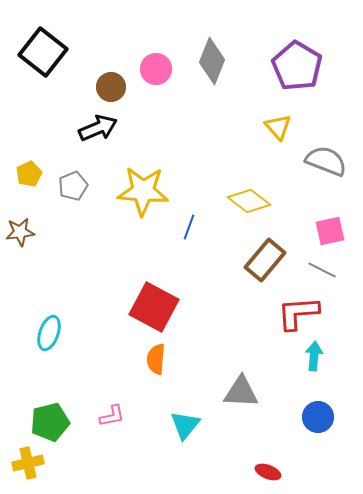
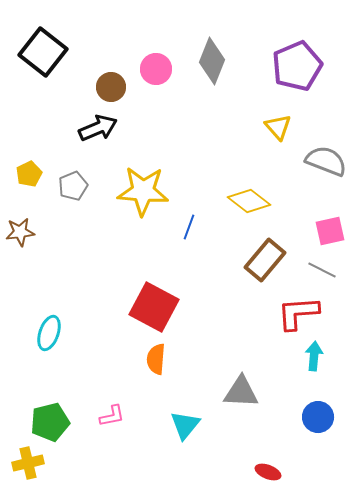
purple pentagon: rotated 18 degrees clockwise
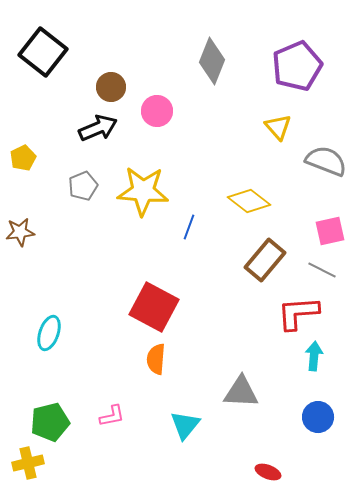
pink circle: moved 1 px right, 42 px down
yellow pentagon: moved 6 px left, 16 px up
gray pentagon: moved 10 px right
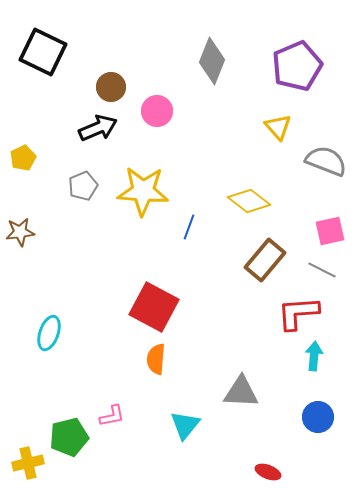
black square: rotated 12 degrees counterclockwise
green pentagon: moved 19 px right, 15 px down
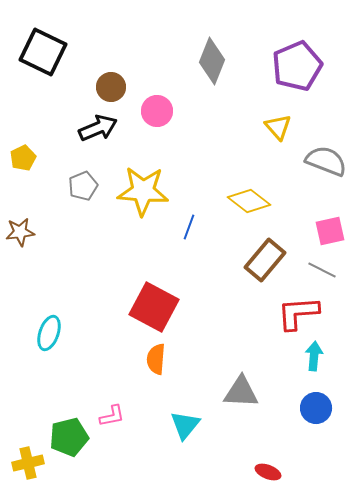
blue circle: moved 2 px left, 9 px up
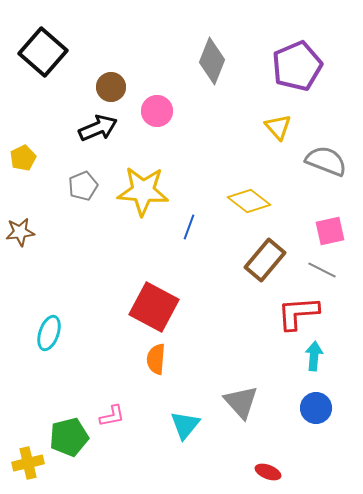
black square: rotated 15 degrees clockwise
gray triangle: moved 10 px down; rotated 45 degrees clockwise
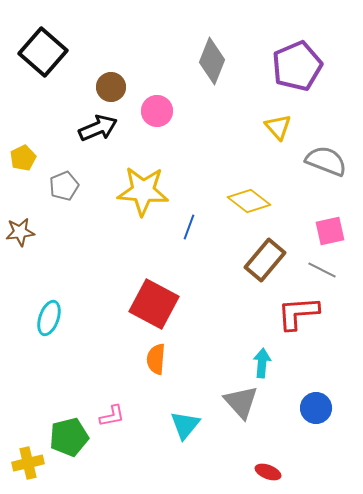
gray pentagon: moved 19 px left
red square: moved 3 px up
cyan ellipse: moved 15 px up
cyan arrow: moved 52 px left, 7 px down
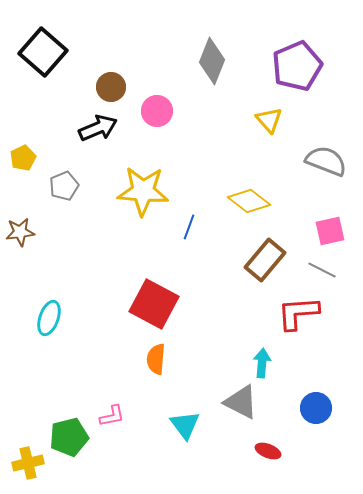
yellow triangle: moved 9 px left, 7 px up
gray triangle: rotated 21 degrees counterclockwise
cyan triangle: rotated 16 degrees counterclockwise
red ellipse: moved 21 px up
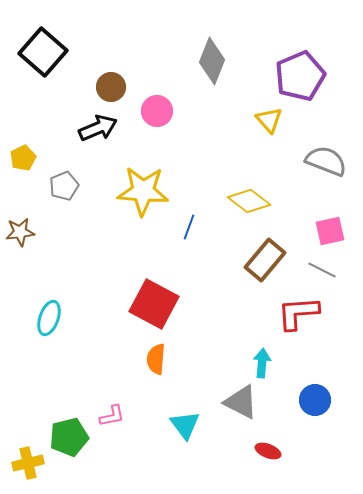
purple pentagon: moved 3 px right, 10 px down
blue circle: moved 1 px left, 8 px up
